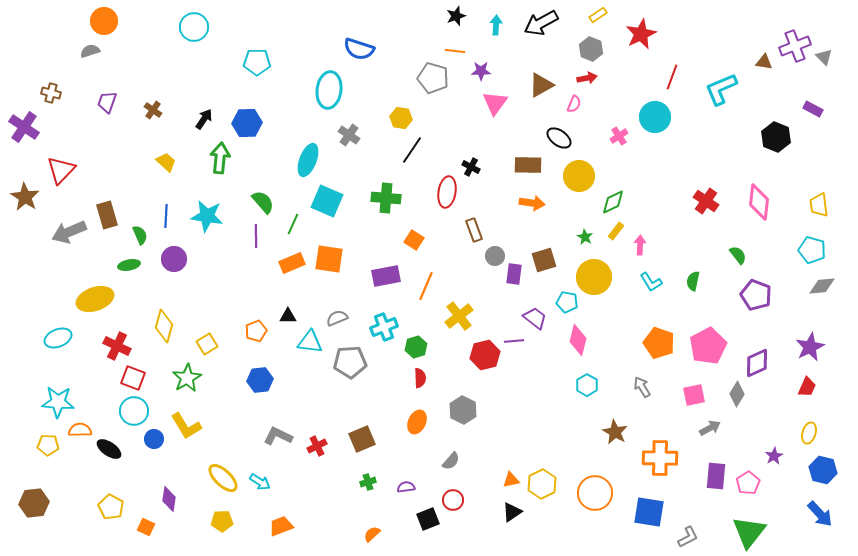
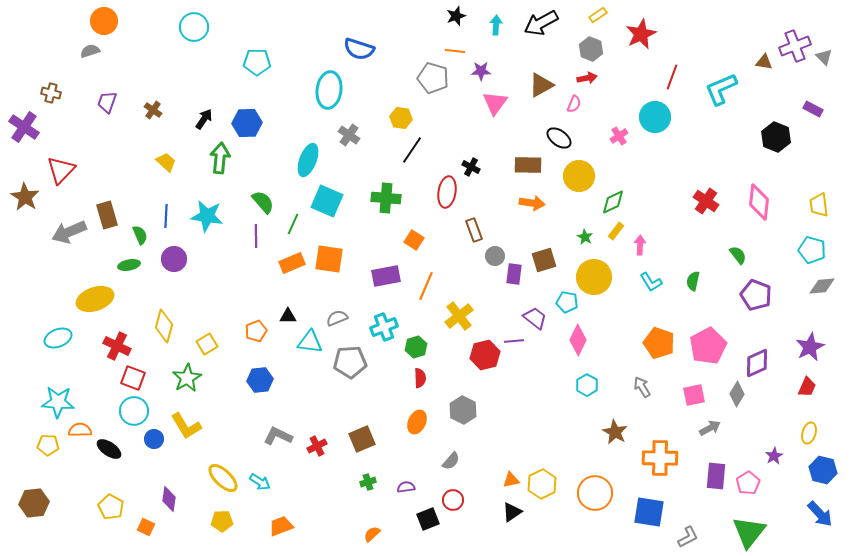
pink diamond at (578, 340): rotated 12 degrees clockwise
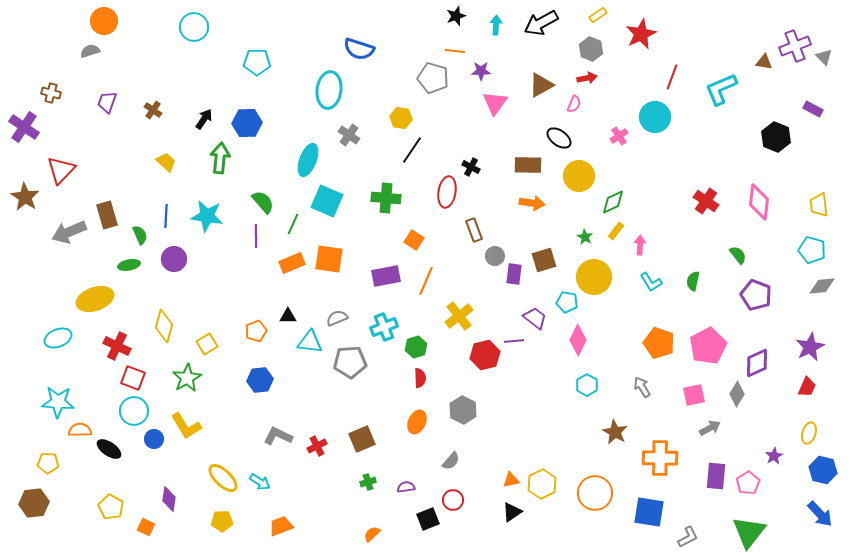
orange line at (426, 286): moved 5 px up
yellow pentagon at (48, 445): moved 18 px down
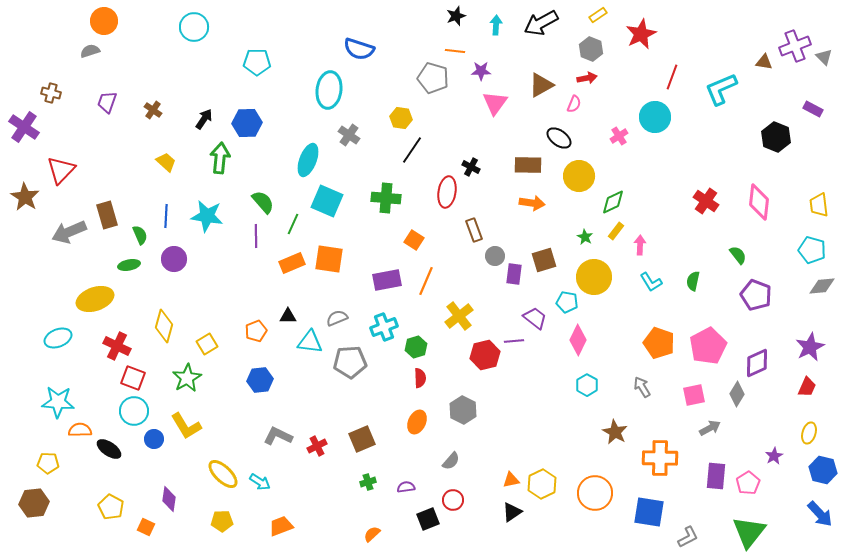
purple rectangle at (386, 276): moved 1 px right, 4 px down
yellow ellipse at (223, 478): moved 4 px up
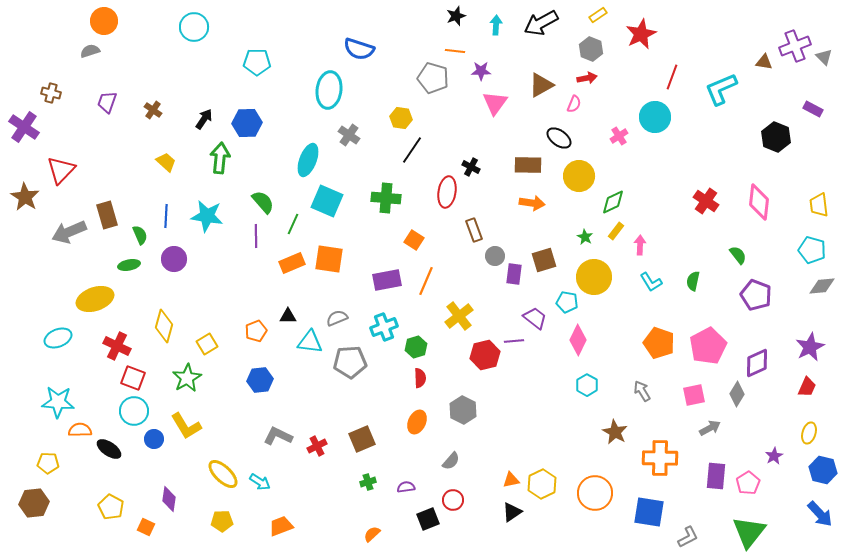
gray arrow at (642, 387): moved 4 px down
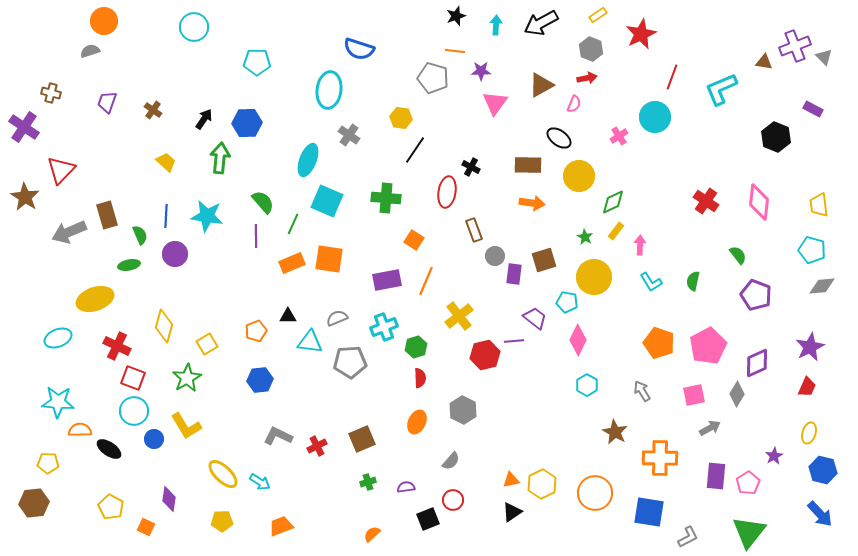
black line at (412, 150): moved 3 px right
purple circle at (174, 259): moved 1 px right, 5 px up
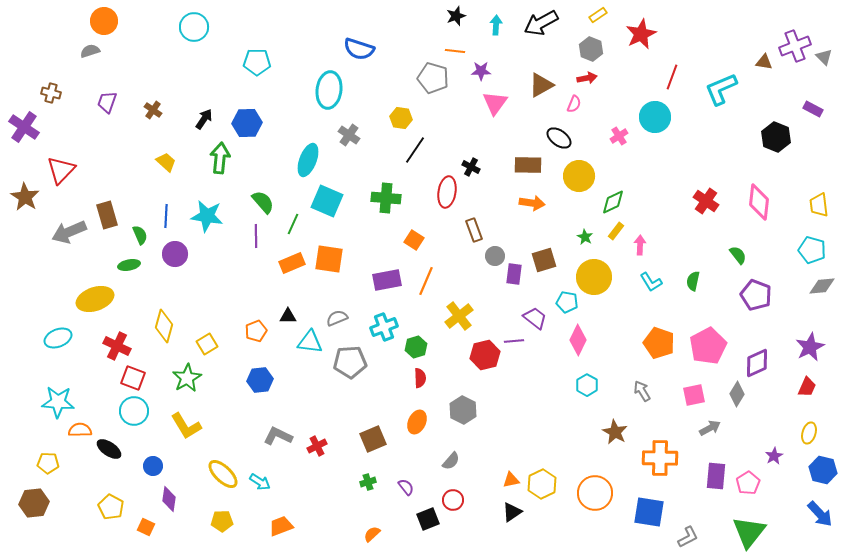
blue circle at (154, 439): moved 1 px left, 27 px down
brown square at (362, 439): moved 11 px right
purple semicircle at (406, 487): rotated 60 degrees clockwise
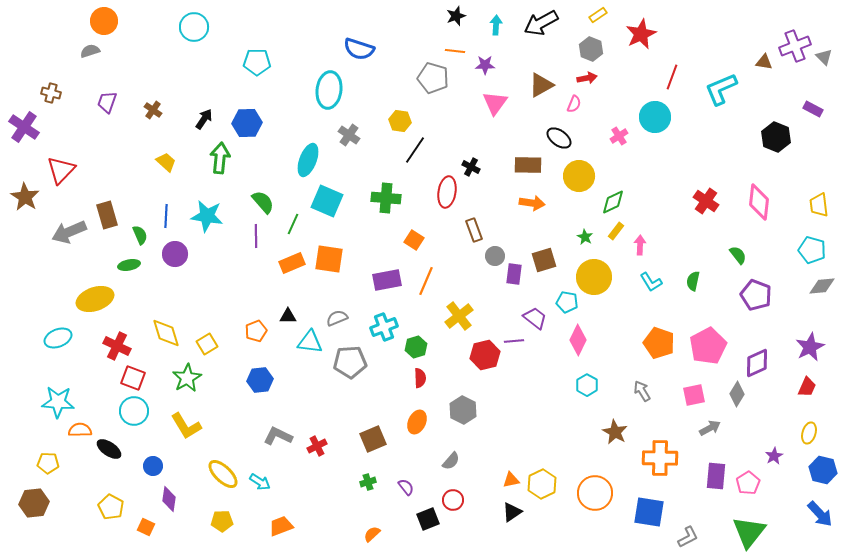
purple star at (481, 71): moved 4 px right, 6 px up
yellow hexagon at (401, 118): moved 1 px left, 3 px down
yellow diamond at (164, 326): moved 2 px right, 7 px down; rotated 32 degrees counterclockwise
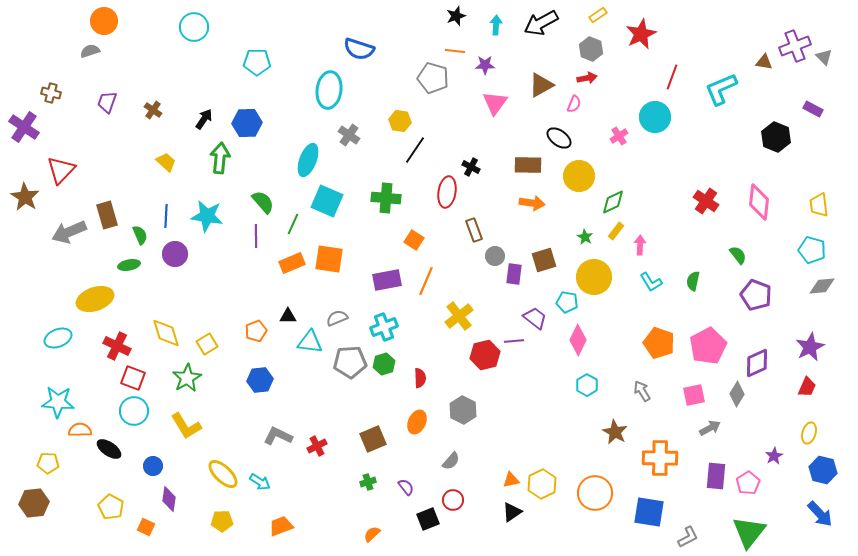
green hexagon at (416, 347): moved 32 px left, 17 px down
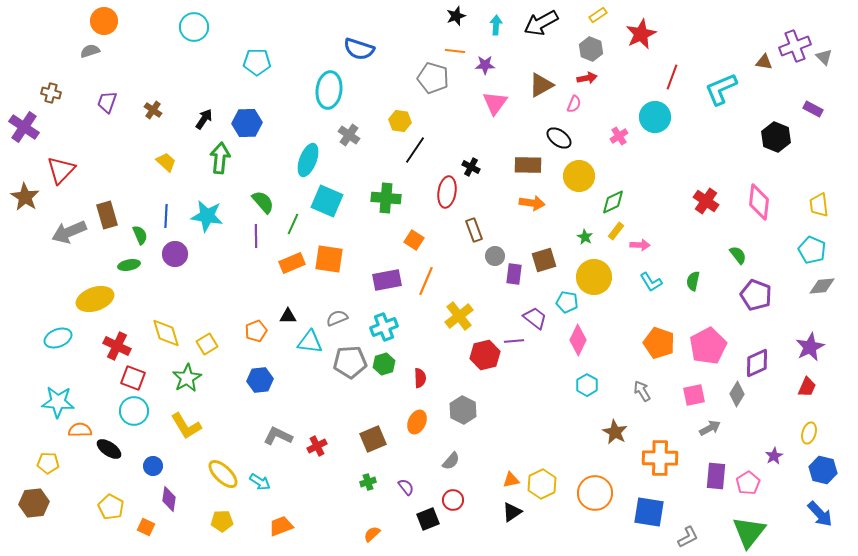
pink arrow at (640, 245): rotated 90 degrees clockwise
cyan pentagon at (812, 250): rotated 8 degrees clockwise
